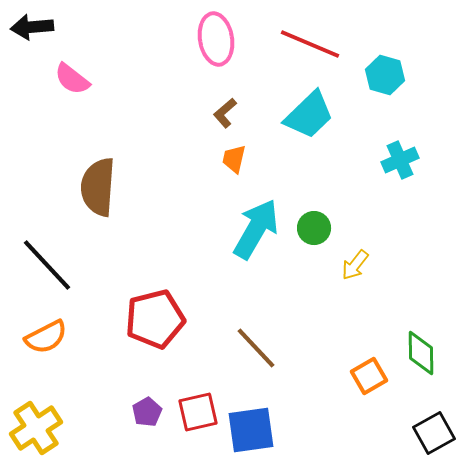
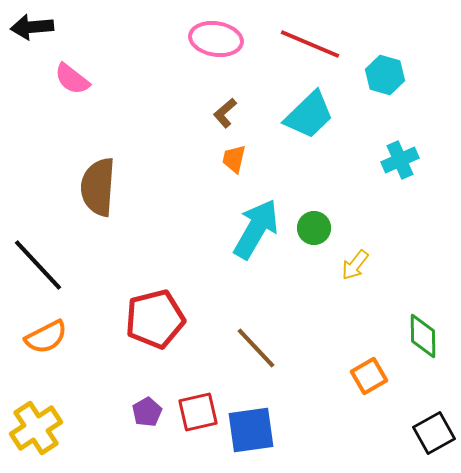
pink ellipse: rotated 72 degrees counterclockwise
black line: moved 9 px left
green diamond: moved 2 px right, 17 px up
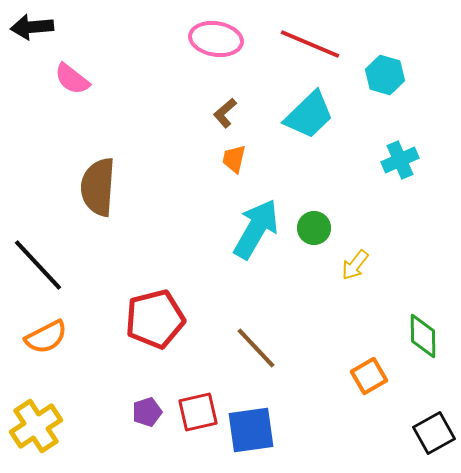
purple pentagon: rotated 12 degrees clockwise
yellow cross: moved 2 px up
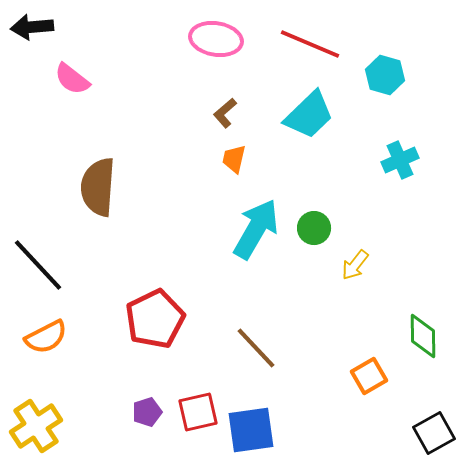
red pentagon: rotated 12 degrees counterclockwise
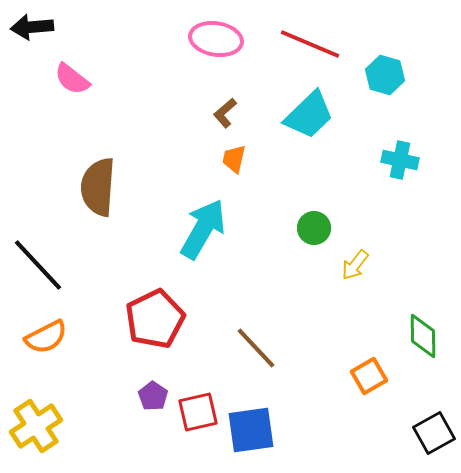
cyan cross: rotated 36 degrees clockwise
cyan arrow: moved 53 px left
purple pentagon: moved 6 px right, 16 px up; rotated 20 degrees counterclockwise
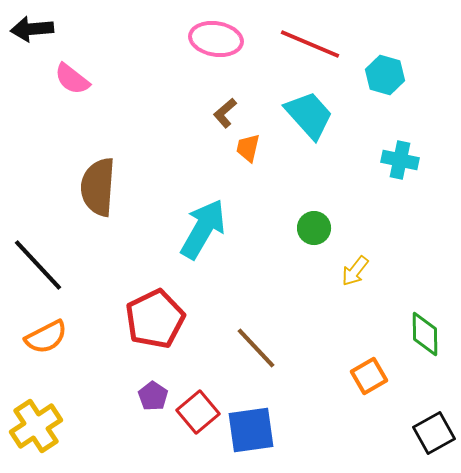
black arrow: moved 2 px down
cyan trapezoid: rotated 88 degrees counterclockwise
orange trapezoid: moved 14 px right, 11 px up
yellow arrow: moved 6 px down
green diamond: moved 2 px right, 2 px up
red square: rotated 27 degrees counterclockwise
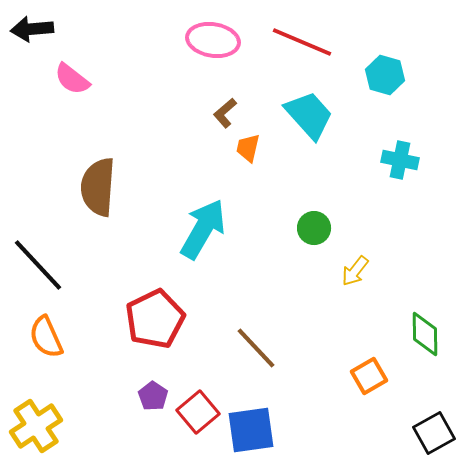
pink ellipse: moved 3 px left, 1 px down
red line: moved 8 px left, 2 px up
orange semicircle: rotated 93 degrees clockwise
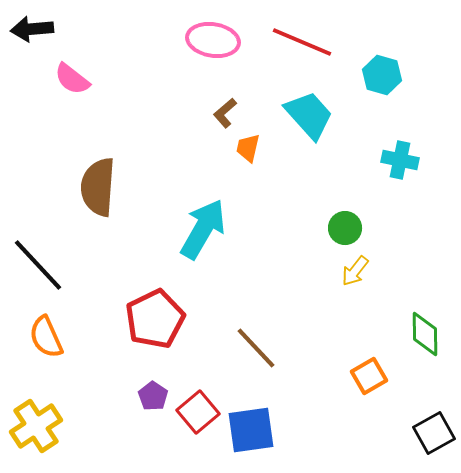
cyan hexagon: moved 3 px left
green circle: moved 31 px right
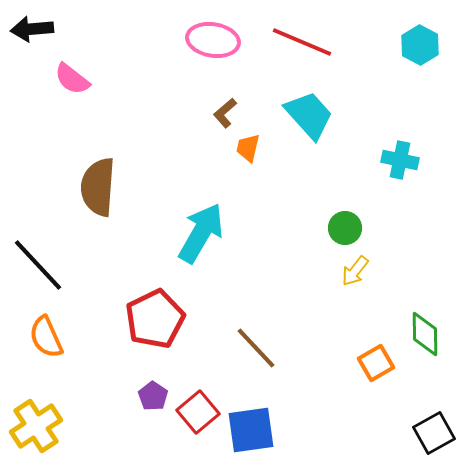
cyan hexagon: moved 38 px right, 30 px up; rotated 12 degrees clockwise
cyan arrow: moved 2 px left, 4 px down
orange square: moved 7 px right, 13 px up
